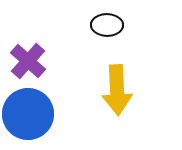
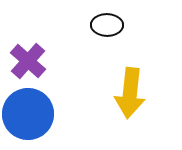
yellow arrow: moved 13 px right, 3 px down; rotated 9 degrees clockwise
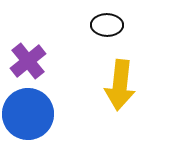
purple cross: rotated 9 degrees clockwise
yellow arrow: moved 10 px left, 8 px up
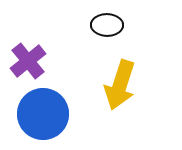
yellow arrow: rotated 12 degrees clockwise
blue circle: moved 15 px right
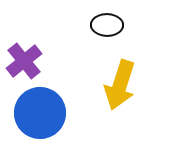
purple cross: moved 4 px left
blue circle: moved 3 px left, 1 px up
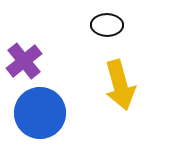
yellow arrow: rotated 33 degrees counterclockwise
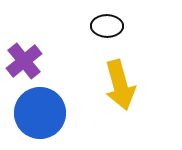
black ellipse: moved 1 px down
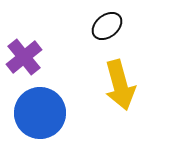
black ellipse: rotated 40 degrees counterclockwise
purple cross: moved 4 px up
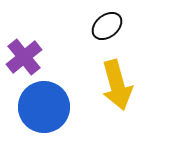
yellow arrow: moved 3 px left
blue circle: moved 4 px right, 6 px up
